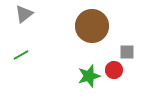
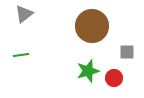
green line: rotated 21 degrees clockwise
red circle: moved 8 px down
green star: moved 1 px left, 5 px up
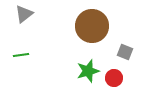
gray square: moved 2 px left; rotated 21 degrees clockwise
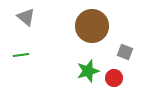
gray triangle: moved 2 px right, 3 px down; rotated 42 degrees counterclockwise
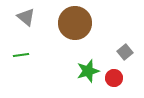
brown circle: moved 17 px left, 3 px up
gray square: rotated 28 degrees clockwise
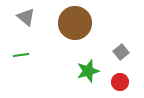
gray square: moved 4 px left
red circle: moved 6 px right, 4 px down
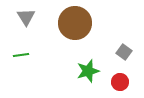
gray triangle: rotated 18 degrees clockwise
gray square: moved 3 px right; rotated 14 degrees counterclockwise
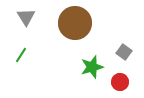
green line: rotated 49 degrees counterclockwise
green star: moved 4 px right, 4 px up
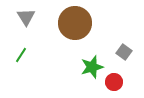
red circle: moved 6 px left
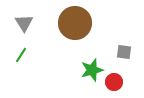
gray triangle: moved 2 px left, 6 px down
gray square: rotated 28 degrees counterclockwise
green star: moved 3 px down
